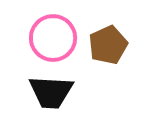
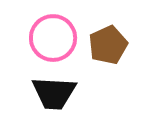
black trapezoid: moved 3 px right, 1 px down
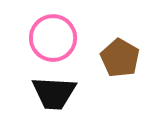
brown pentagon: moved 12 px right, 13 px down; rotated 18 degrees counterclockwise
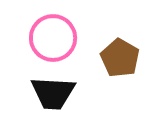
black trapezoid: moved 1 px left
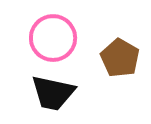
black trapezoid: rotated 9 degrees clockwise
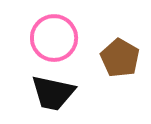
pink circle: moved 1 px right
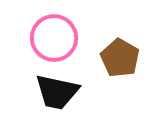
black trapezoid: moved 4 px right, 1 px up
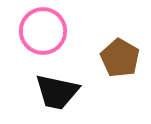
pink circle: moved 11 px left, 7 px up
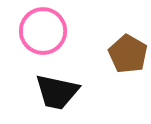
brown pentagon: moved 8 px right, 4 px up
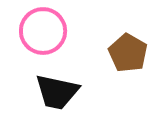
brown pentagon: moved 1 px up
